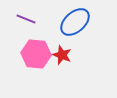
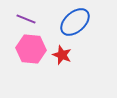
pink hexagon: moved 5 px left, 5 px up
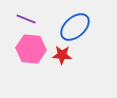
blue ellipse: moved 5 px down
red star: rotated 18 degrees counterclockwise
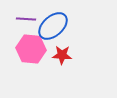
purple line: rotated 18 degrees counterclockwise
blue ellipse: moved 22 px left, 1 px up
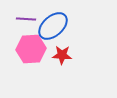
pink hexagon: rotated 8 degrees counterclockwise
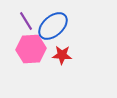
purple line: moved 2 px down; rotated 54 degrees clockwise
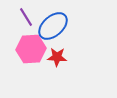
purple line: moved 4 px up
red star: moved 5 px left, 2 px down
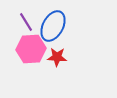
purple line: moved 5 px down
blue ellipse: rotated 20 degrees counterclockwise
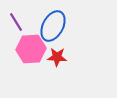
purple line: moved 10 px left
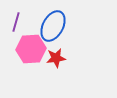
purple line: rotated 48 degrees clockwise
red star: moved 1 px left, 1 px down; rotated 12 degrees counterclockwise
